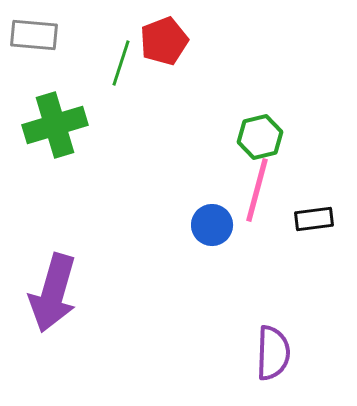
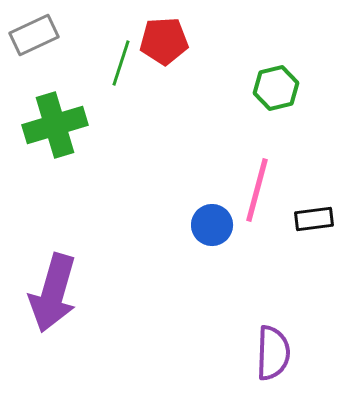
gray rectangle: rotated 30 degrees counterclockwise
red pentagon: rotated 18 degrees clockwise
green hexagon: moved 16 px right, 49 px up
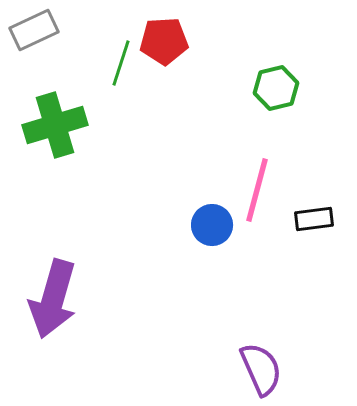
gray rectangle: moved 5 px up
purple arrow: moved 6 px down
purple semicircle: moved 12 px left, 16 px down; rotated 26 degrees counterclockwise
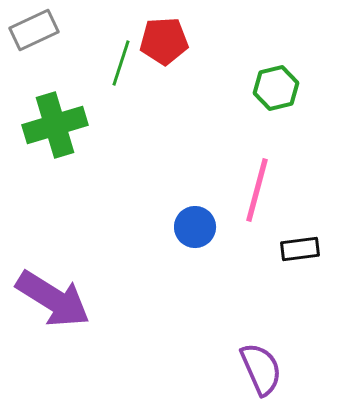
black rectangle: moved 14 px left, 30 px down
blue circle: moved 17 px left, 2 px down
purple arrow: rotated 74 degrees counterclockwise
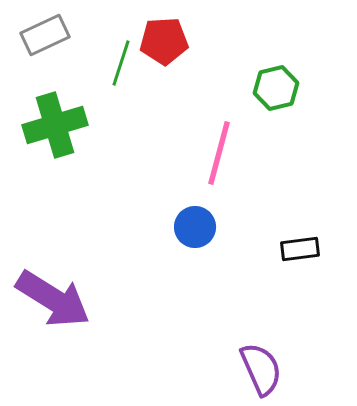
gray rectangle: moved 11 px right, 5 px down
pink line: moved 38 px left, 37 px up
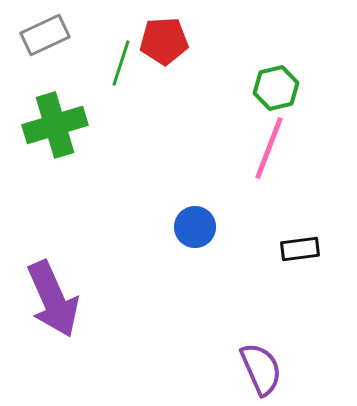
pink line: moved 50 px right, 5 px up; rotated 6 degrees clockwise
purple arrow: rotated 34 degrees clockwise
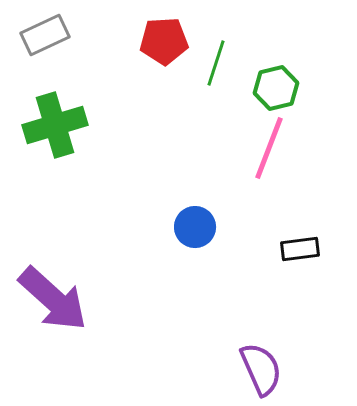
green line: moved 95 px right
purple arrow: rotated 24 degrees counterclockwise
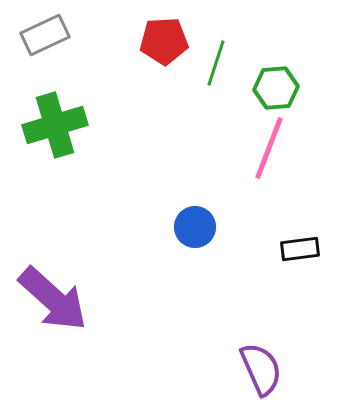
green hexagon: rotated 9 degrees clockwise
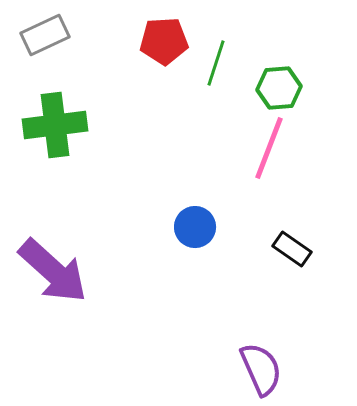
green hexagon: moved 3 px right
green cross: rotated 10 degrees clockwise
black rectangle: moved 8 px left; rotated 42 degrees clockwise
purple arrow: moved 28 px up
